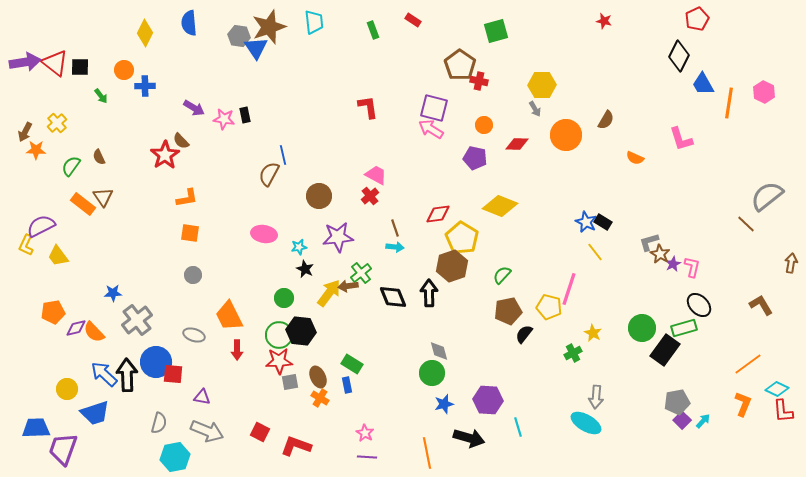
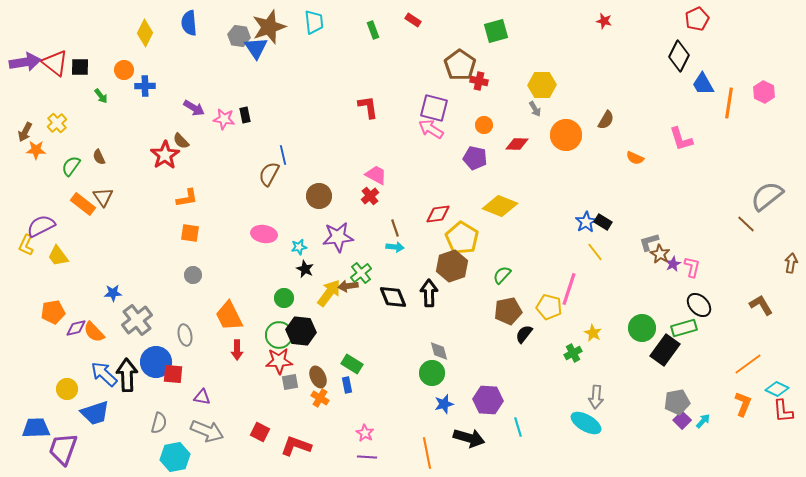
blue star at (586, 222): rotated 15 degrees clockwise
gray ellipse at (194, 335): moved 9 px left; rotated 60 degrees clockwise
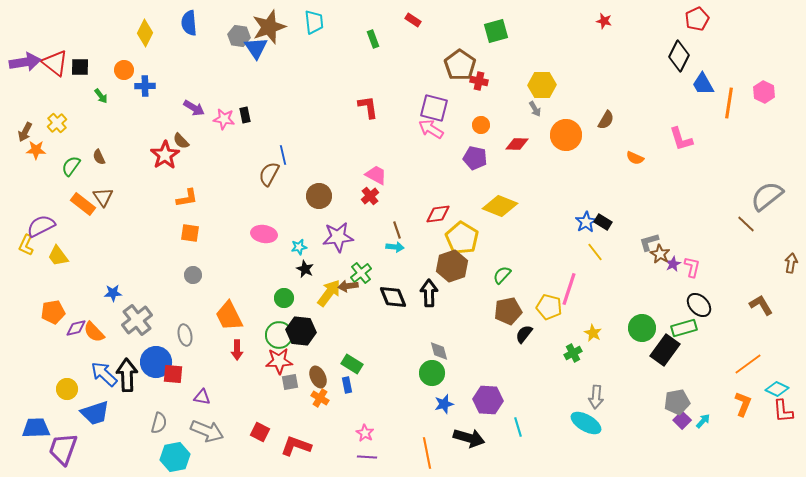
green rectangle at (373, 30): moved 9 px down
orange circle at (484, 125): moved 3 px left
brown line at (395, 228): moved 2 px right, 2 px down
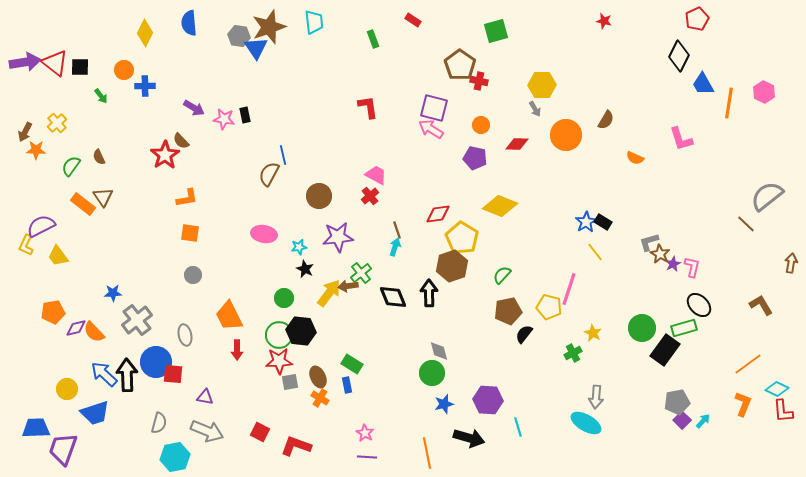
cyan arrow at (395, 247): rotated 78 degrees counterclockwise
purple triangle at (202, 397): moved 3 px right
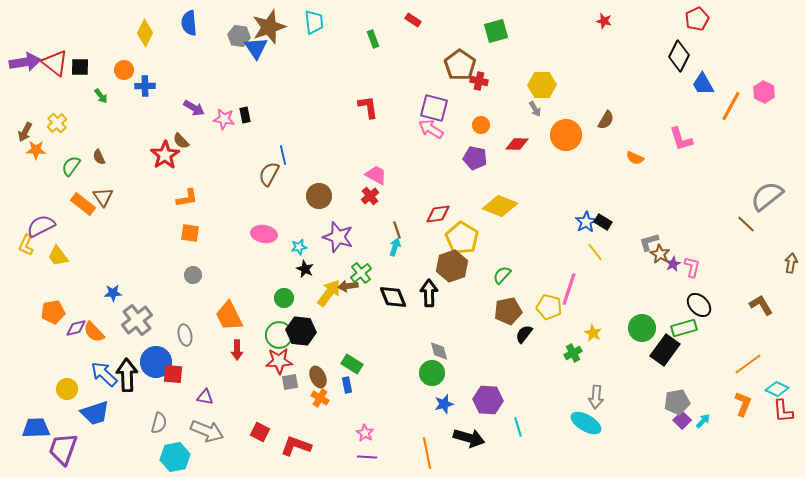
orange line at (729, 103): moved 2 px right, 3 px down; rotated 20 degrees clockwise
purple star at (338, 237): rotated 24 degrees clockwise
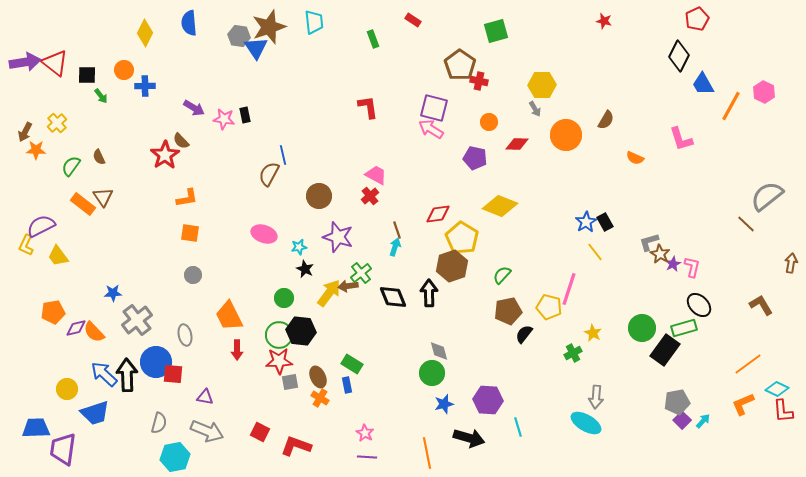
black square at (80, 67): moved 7 px right, 8 px down
orange circle at (481, 125): moved 8 px right, 3 px up
black rectangle at (603, 222): moved 2 px right; rotated 30 degrees clockwise
pink ellipse at (264, 234): rotated 10 degrees clockwise
orange L-shape at (743, 404): rotated 135 degrees counterclockwise
purple trapezoid at (63, 449): rotated 12 degrees counterclockwise
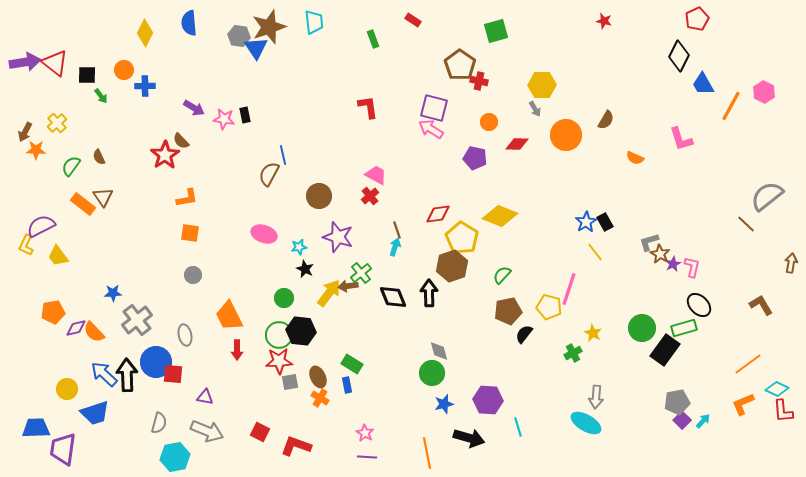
yellow diamond at (500, 206): moved 10 px down
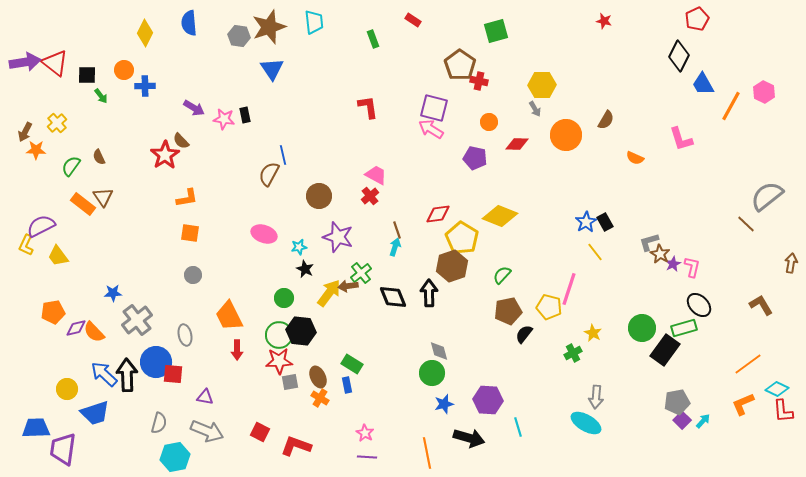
blue triangle at (256, 48): moved 16 px right, 21 px down
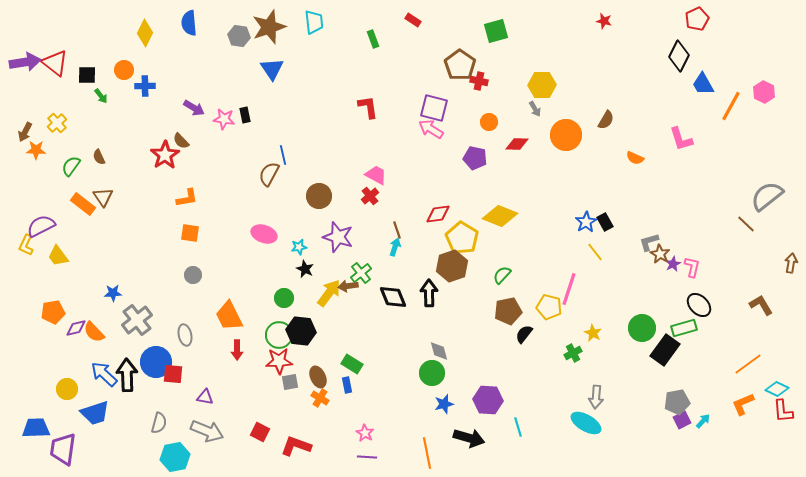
purple square at (682, 420): rotated 18 degrees clockwise
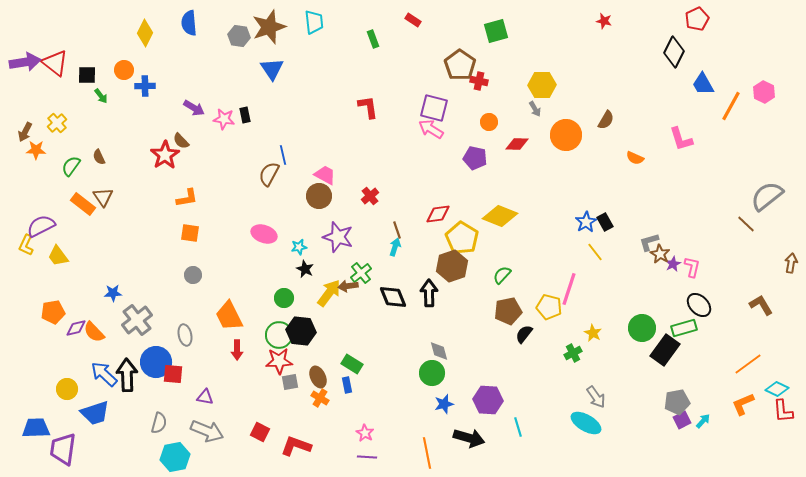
black diamond at (679, 56): moved 5 px left, 4 px up
pink trapezoid at (376, 175): moved 51 px left
gray arrow at (596, 397): rotated 40 degrees counterclockwise
